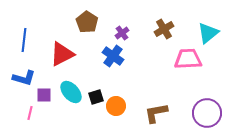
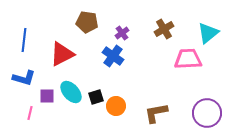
brown pentagon: rotated 25 degrees counterclockwise
purple square: moved 3 px right, 1 px down
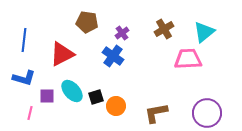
cyan triangle: moved 4 px left, 1 px up
cyan ellipse: moved 1 px right, 1 px up
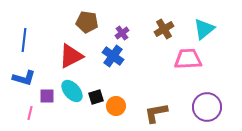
cyan triangle: moved 3 px up
red triangle: moved 9 px right, 2 px down
purple circle: moved 6 px up
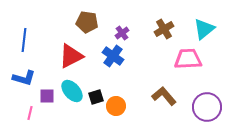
brown L-shape: moved 8 px right, 17 px up; rotated 60 degrees clockwise
